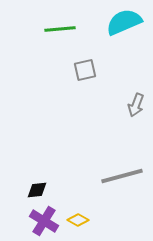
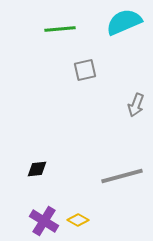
black diamond: moved 21 px up
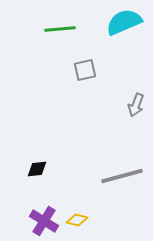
yellow diamond: moved 1 px left; rotated 15 degrees counterclockwise
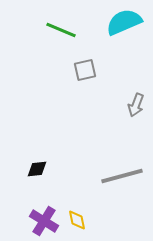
green line: moved 1 px right, 1 px down; rotated 28 degrees clockwise
yellow diamond: rotated 65 degrees clockwise
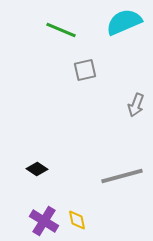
black diamond: rotated 40 degrees clockwise
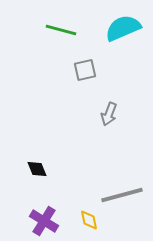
cyan semicircle: moved 1 px left, 6 px down
green line: rotated 8 degrees counterclockwise
gray arrow: moved 27 px left, 9 px down
black diamond: rotated 35 degrees clockwise
gray line: moved 19 px down
yellow diamond: moved 12 px right
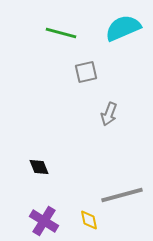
green line: moved 3 px down
gray square: moved 1 px right, 2 px down
black diamond: moved 2 px right, 2 px up
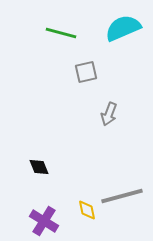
gray line: moved 1 px down
yellow diamond: moved 2 px left, 10 px up
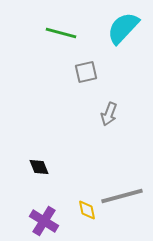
cyan semicircle: rotated 24 degrees counterclockwise
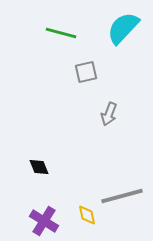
yellow diamond: moved 5 px down
